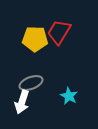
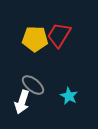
red trapezoid: moved 3 px down
gray ellipse: moved 2 px right, 2 px down; rotated 60 degrees clockwise
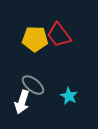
red trapezoid: rotated 68 degrees counterclockwise
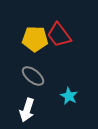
gray ellipse: moved 9 px up
white arrow: moved 5 px right, 8 px down
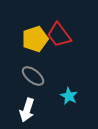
yellow pentagon: rotated 20 degrees counterclockwise
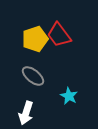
white arrow: moved 1 px left, 3 px down
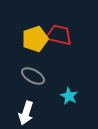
red trapezoid: rotated 140 degrees clockwise
gray ellipse: rotated 10 degrees counterclockwise
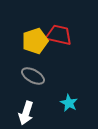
yellow pentagon: moved 2 px down
cyan star: moved 7 px down
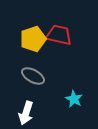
yellow pentagon: moved 2 px left, 2 px up
cyan star: moved 5 px right, 4 px up
